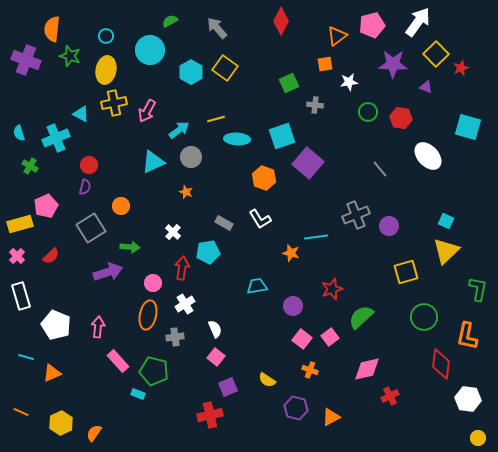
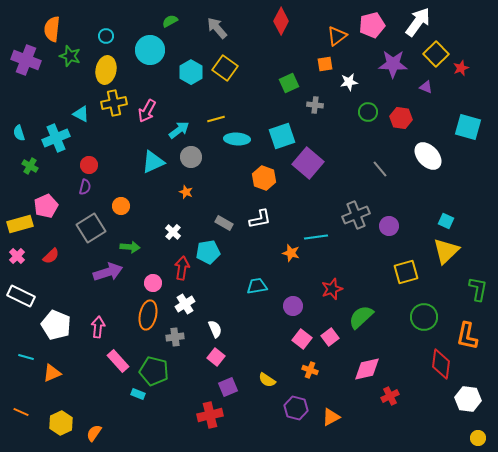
white L-shape at (260, 219): rotated 70 degrees counterclockwise
white rectangle at (21, 296): rotated 48 degrees counterclockwise
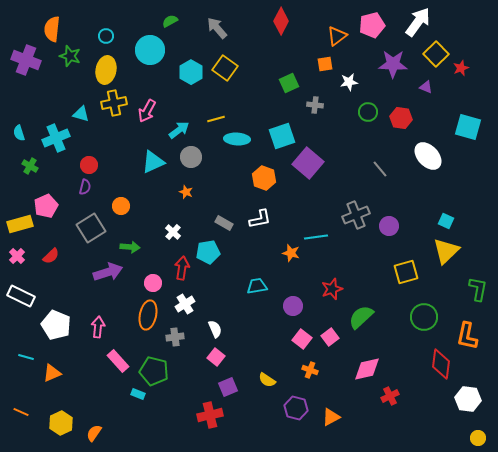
cyan triangle at (81, 114): rotated 12 degrees counterclockwise
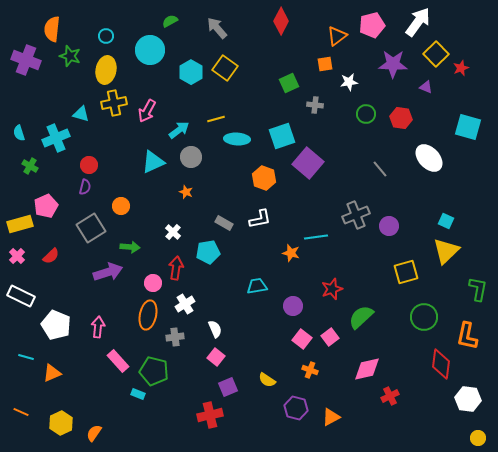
green circle at (368, 112): moved 2 px left, 2 px down
white ellipse at (428, 156): moved 1 px right, 2 px down
red arrow at (182, 268): moved 6 px left
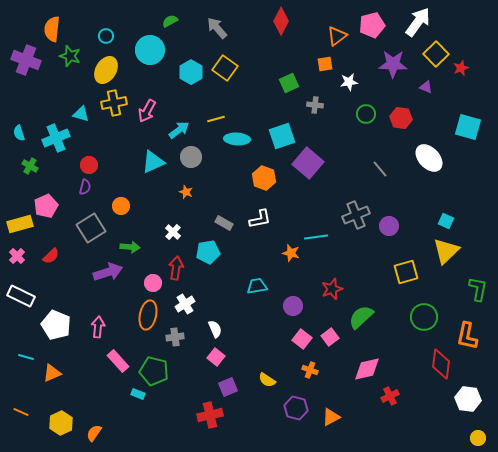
yellow ellipse at (106, 70): rotated 20 degrees clockwise
